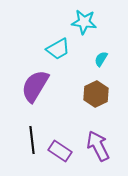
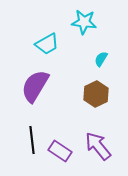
cyan trapezoid: moved 11 px left, 5 px up
purple arrow: rotated 12 degrees counterclockwise
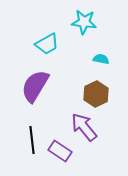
cyan semicircle: rotated 70 degrees clockwise
purple arrow: moved 14 px left, 19 px up
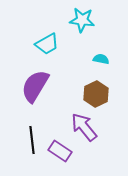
cyan star: moved 2 px left, 2 px up
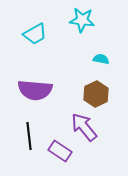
cyan trapezoid: moved 12 px left, 10 px up
purple semicircle: moved 4 px down; rotated 116 degrees counterclockwise
black line: moved 3 px left, 4 px up
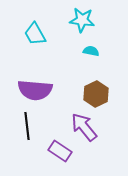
cyan trapezoid: rotated 90 degrees clockwise
cyan semicircle: moved 10 px left, 8 px up
black line: moved 2 px left, 10 px up
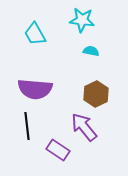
purple semicircle: moved 1 px up
purple rectangle: moved 2 px left, 1 px up
